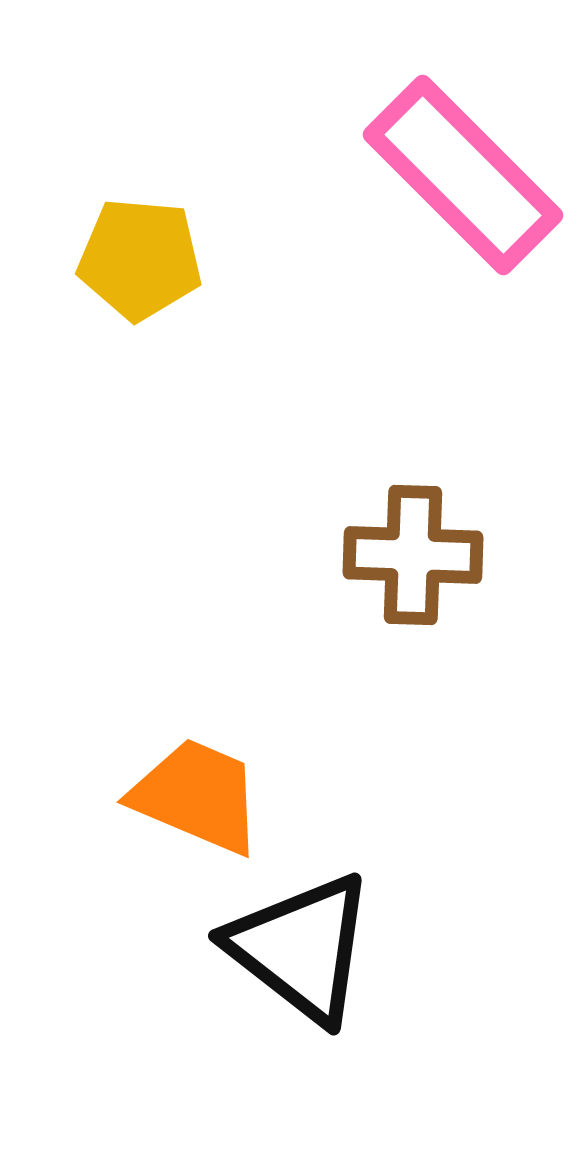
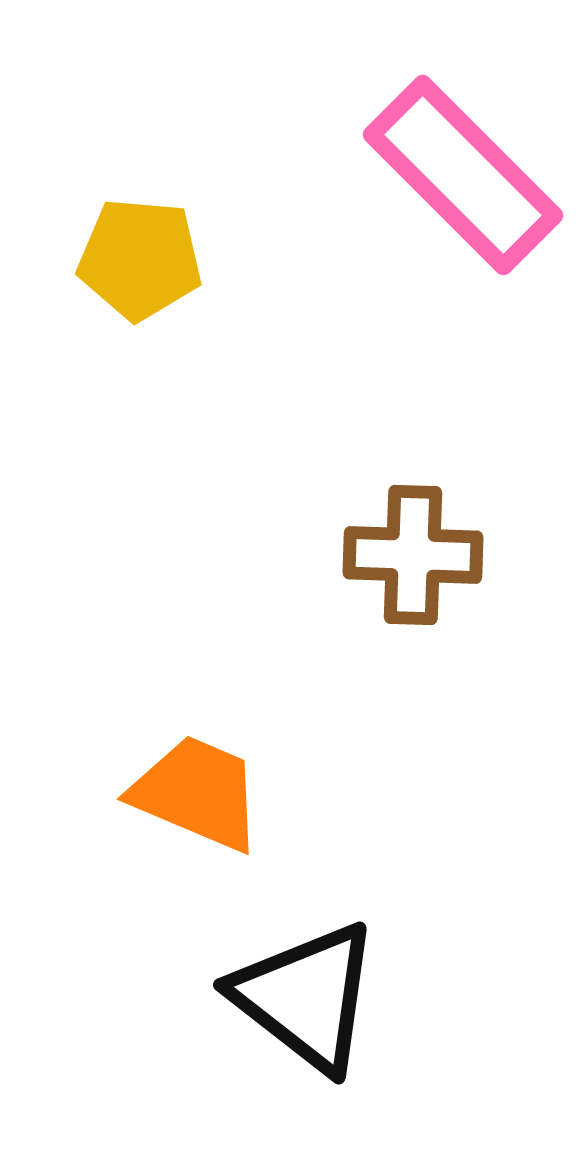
orange trapezoid: moved 3 px up
black triangle: moved 5 px right, 49 px down
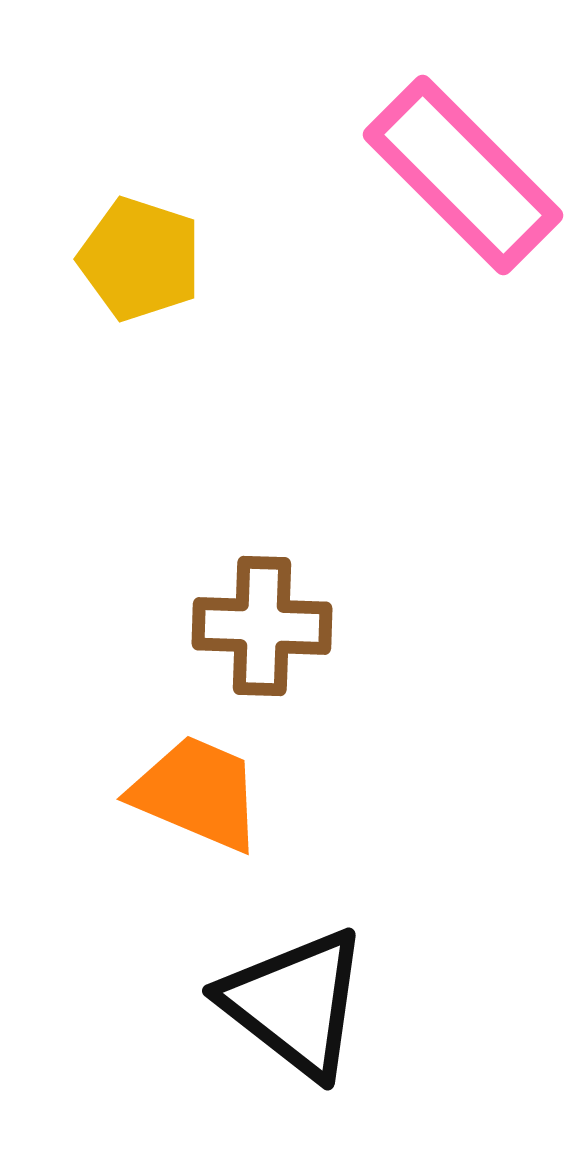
yellow pentagon: rotated 13 degrees clockwise
brown cross: moved 151 px left, 71 px down
black triangle: moved 11 px left, 6 px down
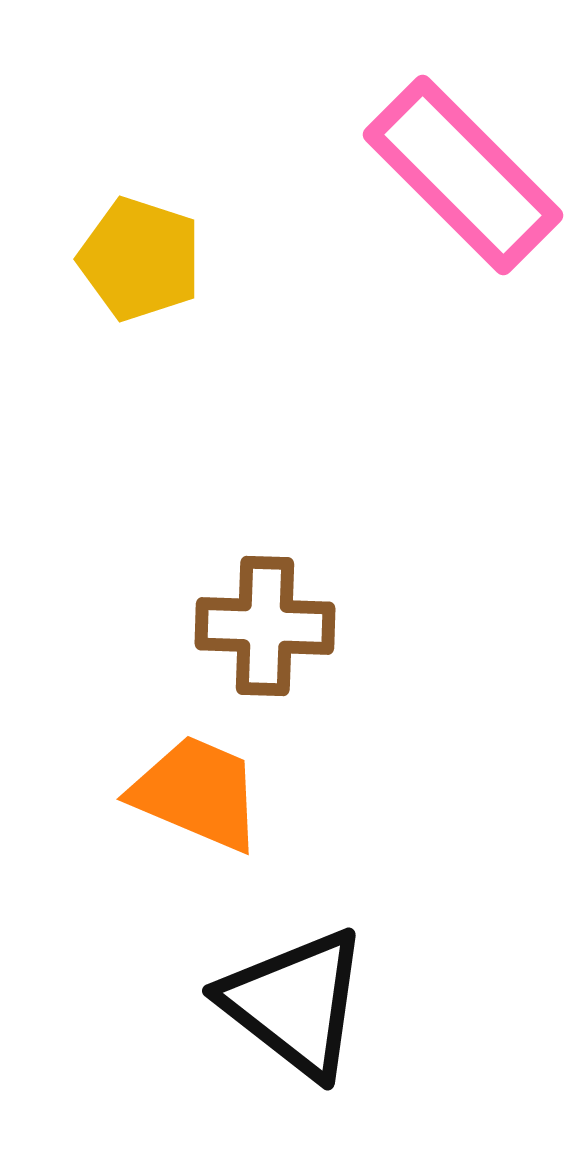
brown cross: moved 3 px right
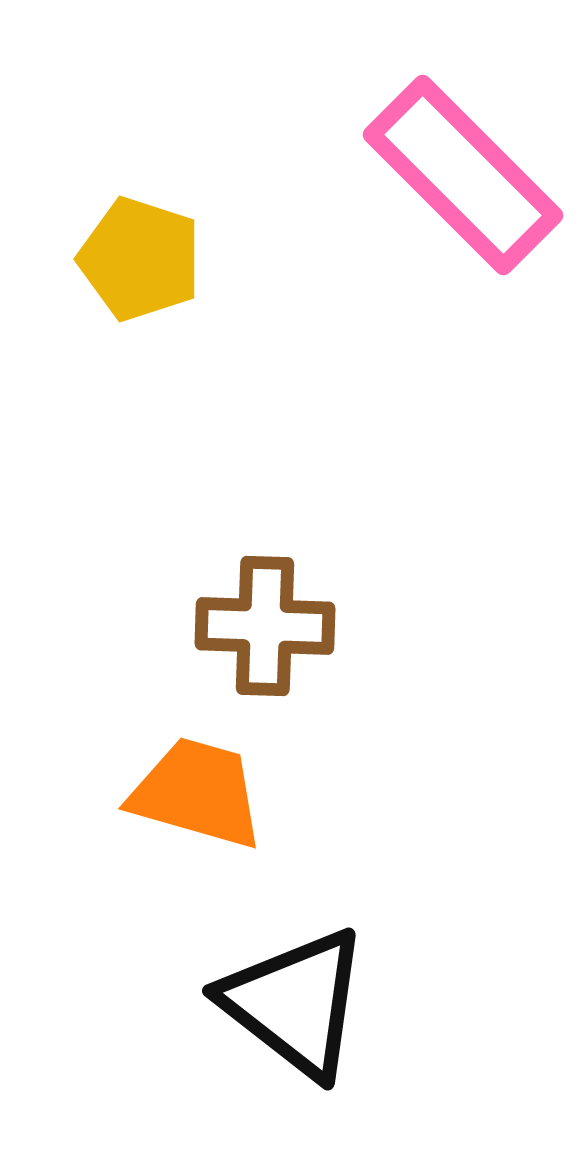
orange trapezoid: rotated 7 degrees counterclockwise
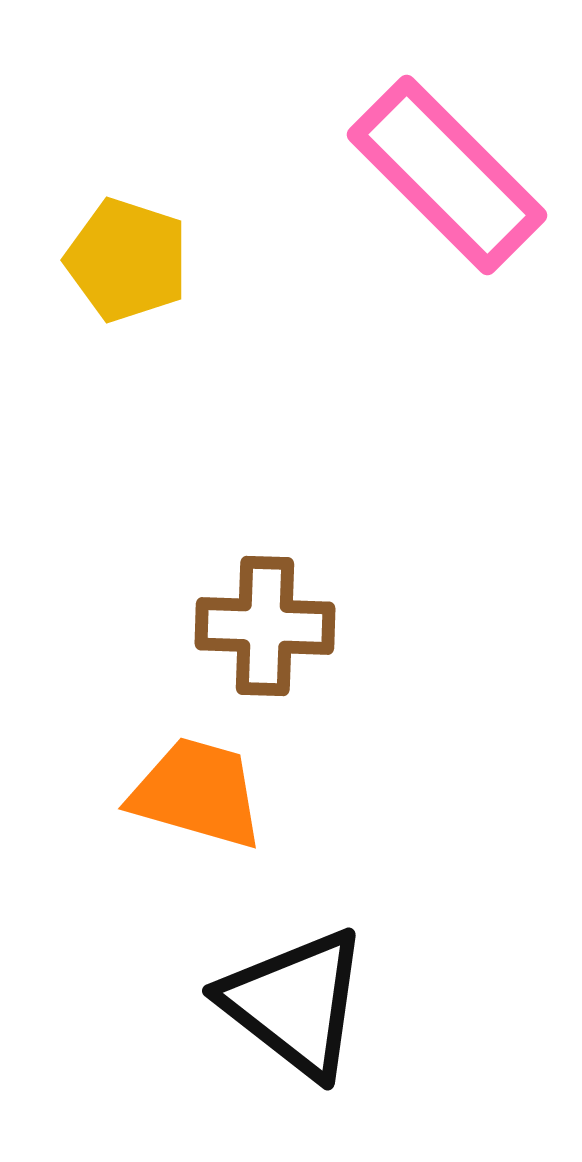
pink rectangle: moved 16 px left
yellow pentagon: moved 13 px left, 1 px down
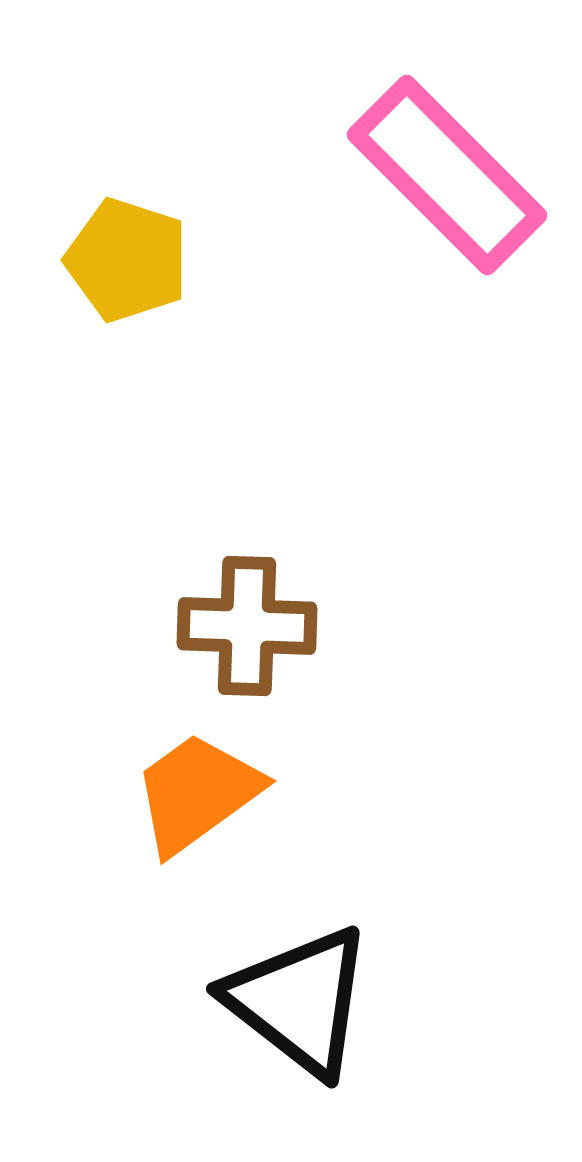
brown cross: moved 18 px left
orange trapezoid: rotated 52 degrees counterclockwise
black triangle: moved 4 px right, 2 px up
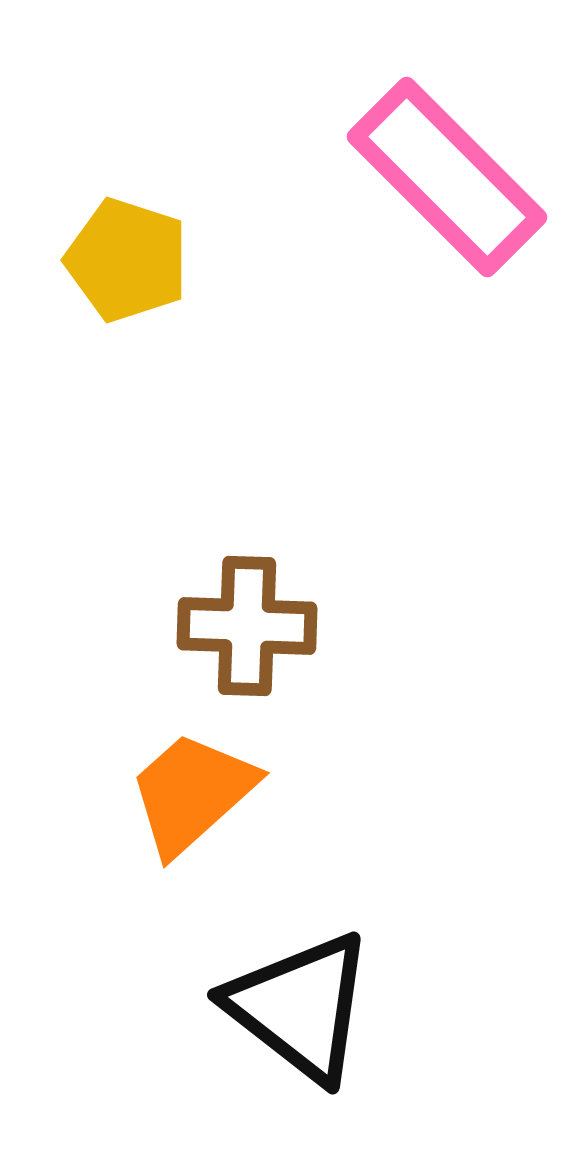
pink rectangle: moved 2 px down
orange trapezoid: moved 5 px left; rotated 6 degrees counterclockwise
black triangle: moved 1 px right, 6 px down
